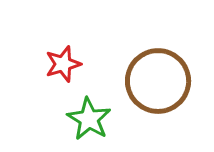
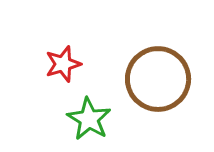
brown circle: moved 2 px up
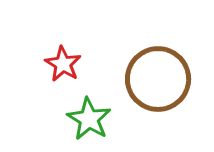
red star: rotated 24 degrees counterclockwise
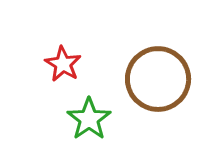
green star: rotated 6 degrees clockwise
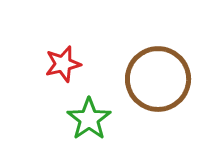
red star: rotated 27 degrees clockwise
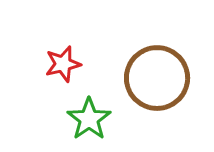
brown circle: moved 1 px left, 1 px up
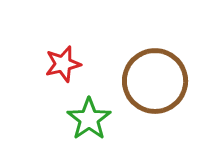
brown circle: moved 2 px left, 3 px down
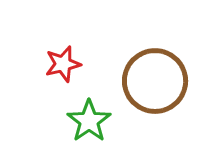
green star: moved 2 px down
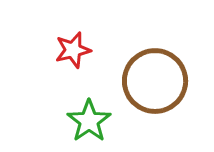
red star: moved 10 px right, 14 px up
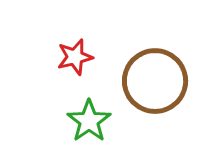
red star: moved 2 px right, 7 px down
